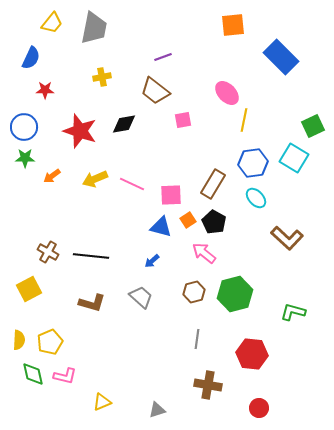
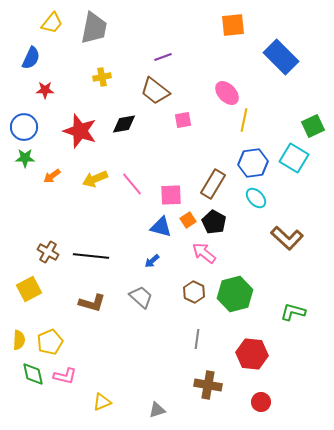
pink line at (132, 184): rotated 25 degrees clockwise
brown hexagon at (194, 292): rotated 20 degrees counterclockwise
red circle at (259, 408): moved 2 px right, 6 px up
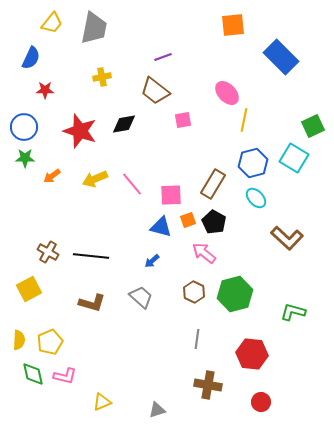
blue hexagon at (253, 163): rotated 8 degrees counterclockwise
orange square at (188, 220): rotated 14 degrees clockwise
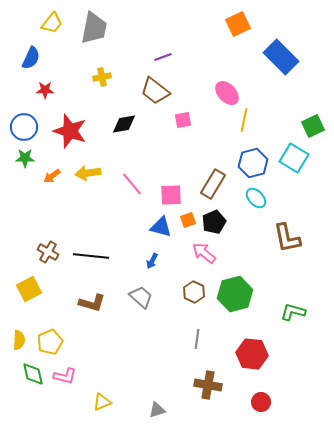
orange square at (233, 25): moved 5 px right, 1 px up; rotated 20 degrees counterclockwise
red star at (80, 131): moved 10 px left
yellow arrow at (95, 179): moved 7 px left, 6 px up; rotated 15 degrees clockwise
black pentagon at (214, 222): rotated 20 degrees clockwise
brown L-shape at (287, 238): rotated 36 degrees clockwise
blue arrow at (152, 261): rotated 21 degrees counterclockwise
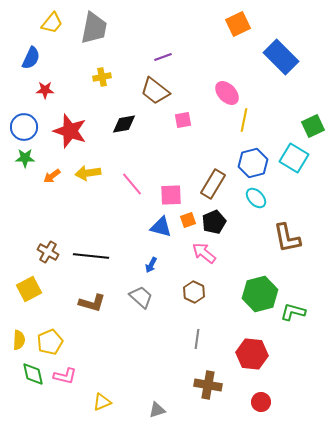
blue arrow at (152, 261): moved 1 px left, 4 px down
green hexagon at (235, 294): moved 25 px right
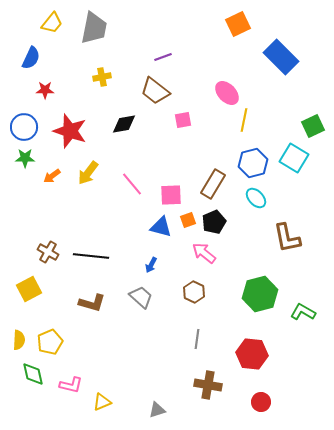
yellow arrow at (88, 173): rotated 45 degrees counterclockwise
green L-shape at (293, 312): moved 10 px right; rotated 15 degrees clockwise
pink L-shape at (65, 376): moved 6 px right, 9 px down
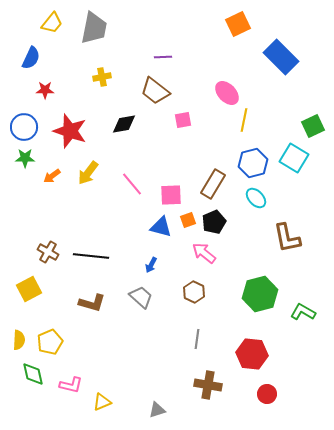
purple line at (163, 57): rotated 18 degrees clockwise
red circle at (261, 402): moved 6 px right, 8 px up
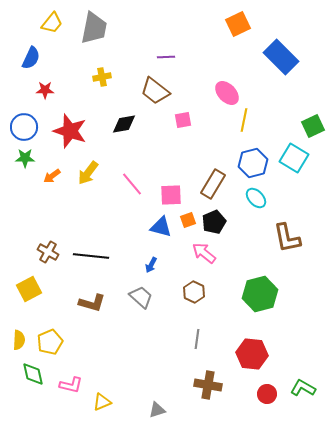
purple line at (163, 57): moved 3 px right
green L-shape at (303, 312): moved 76 px down
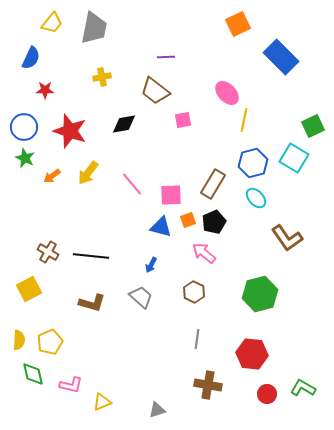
green star at (25, 158): rotated 24 degrees clockwise
brown L-shape at (287, 238): rotated 24 degrees counterclockwise
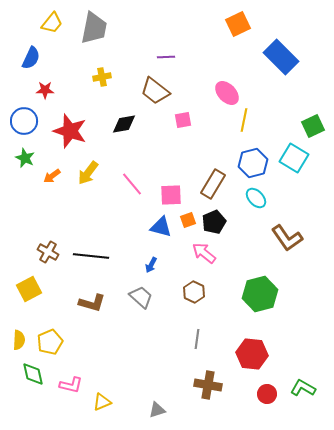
blue circle at (24, 127): moved 6 px up
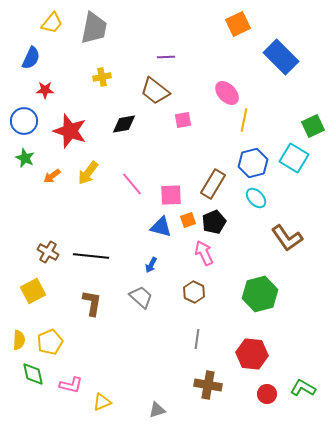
pink arrow at (204, 253): rotated 25 degrees clockwise
yellow square at (29, 289): moved 4 px right, 2 px down
brown L-shape at (92, 303): rotated 96 degrees counterclockwise
